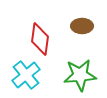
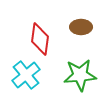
brown ellipse: moved 1 px left, 1 px down
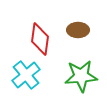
brown ellipse: moved 3 px left, 3 px down
green star: moved 1 px right, 1 px down
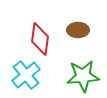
green star: moved 2 px right
